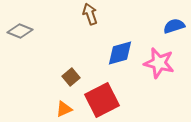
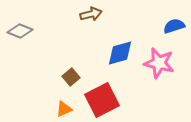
brown arrow: moved 1 px right; rotated 95 degrees clockwise
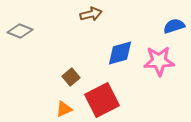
pink star: moved 2 px up; rotated 16 degrees counterclockwise
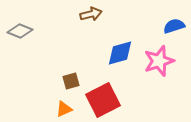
pink star: rotated 16 degrees counterclockwise
brown square: moved 4 px down; rotated 24 degrees clockwise
red square: moved 1 px right
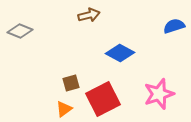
brown arrow: moved 2 px left, 1 px down
blue diamond: rotated 44 degrees clockwise
pink star: moved 33 px down
brown square: moved 2 px down
red square: moved 1 px up
orange triangle: rotated 12 degrees counterclockwise
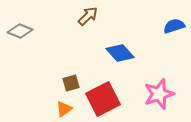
brown arrow: moved 1 px left, 1 px down; rotated 30 degrees counterclockwise
blue diamond: rotated 20 degrees clockwise
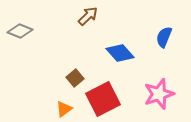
blue semicircle: moved 10 px left, 11 px down; rotated 50 degrees counterclockwise
brown square: moved 4 px right, 5 px up; rotated 24 degrees counterclockwise
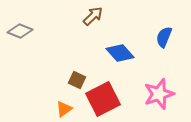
brown arrow: moved 5 px right
brown square: moved 2 px right, 2 px down; rotated 24 degrees counterclockwise
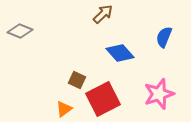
brown arrow: moved 10 px right, 2 px up
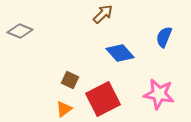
brown square: moved 7 px left
pink star: rotated 28 degrees clockwise
